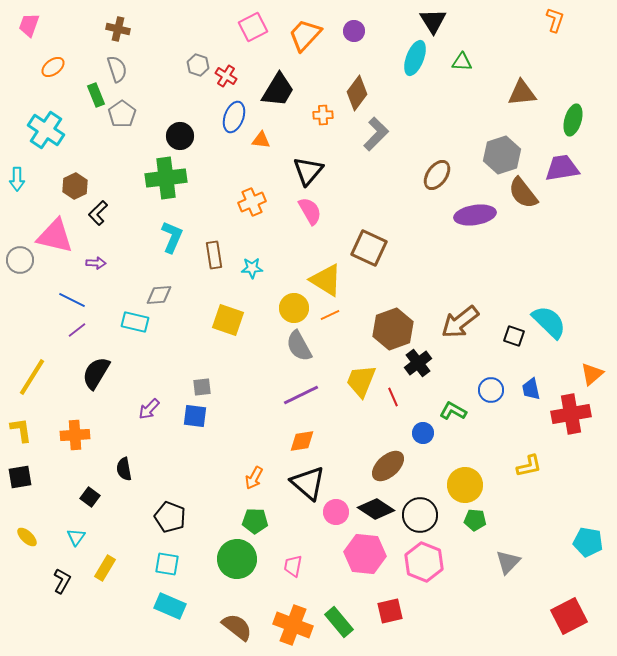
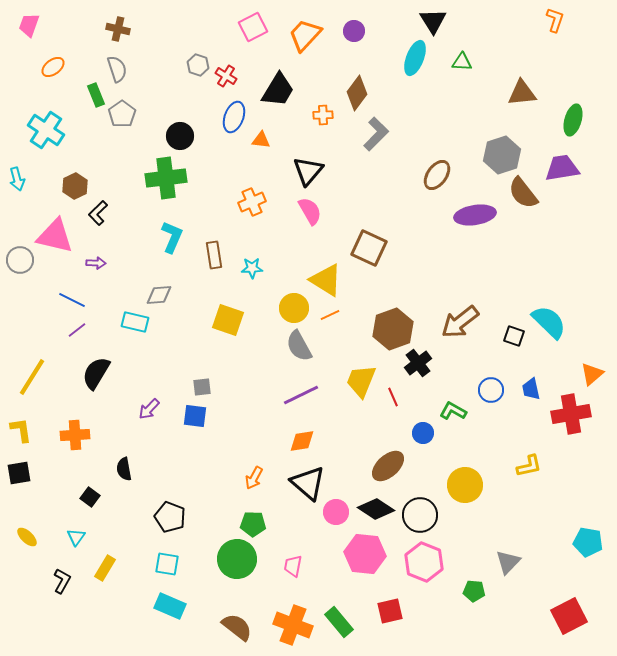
cyan arrow at (17, 179): rotated 15 degrees counterclockwise
black square at (20, 477): moved 1 px left, 4 px up
green pentagon at (475, 520): moved 1 px left, 71 px down
green pentagon at (255, 521): moved 2 px left, 3 px down
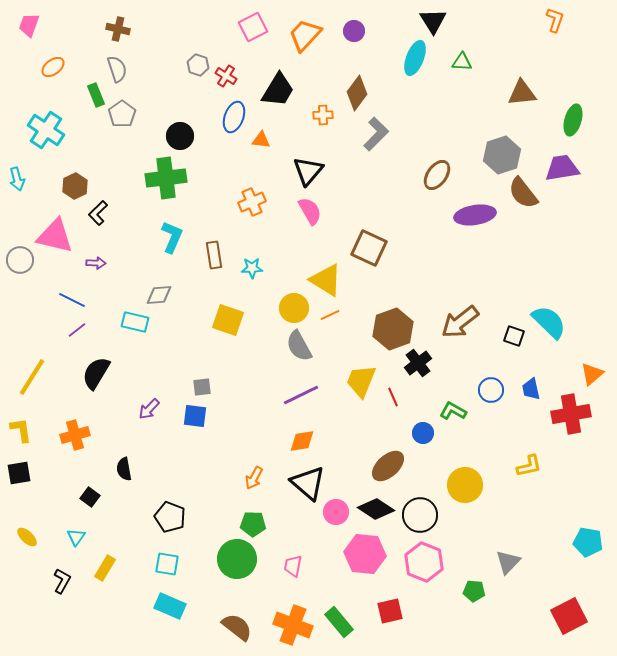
orange cross at (75, 435): rotated 12 degrees counterclockwise
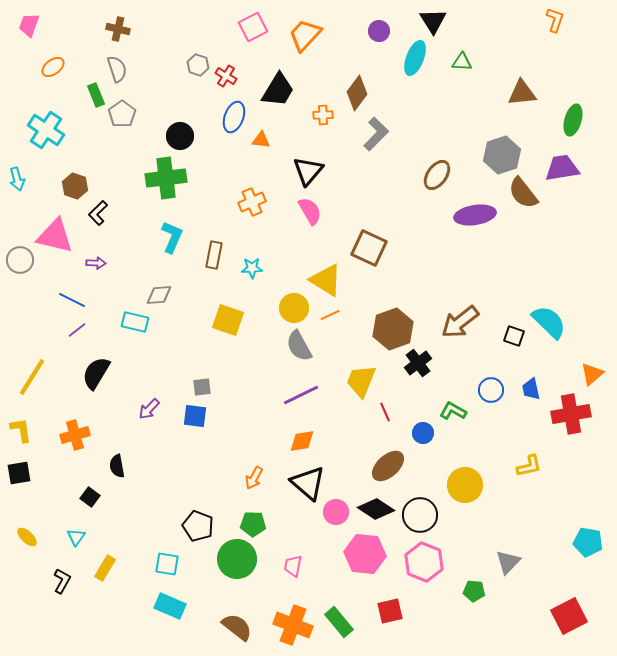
purple circle at (354, 31): moved 25 px right
brown hexagon at (75, 186): rotated 15 degrees counterclockwise
brown rectangle at (214, 255): rotated 20 degrees clockwise
red line at (393, 397): moved 8 px left, 15 px down
black semicircle at (124, 469): moved 7 px left, 3 px up
black pentagon at (170, 517): moved 28 px right, 9 px down
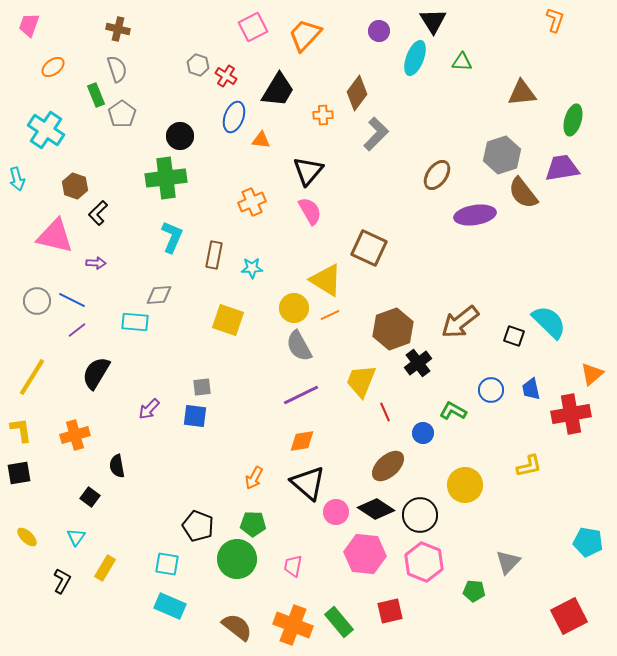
gray circle at (20, 260): moved 17 px right, 41 px down
cyan rectangle at (135, 322): rotated 8 degrees counterclockwise
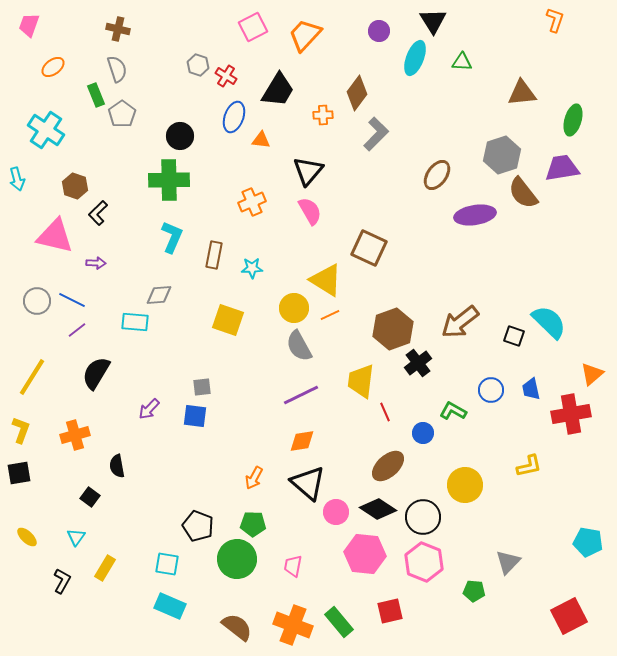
green cross at (166, 178): moved 3 px right, 2 px down; rotated 6 degrees clockwise
yellow trapezoid at (361, 381): rotated 15 degrees counterclockwise
yellow L-shape at (21, 430): rotated 28 degrees clockwise
black diamond at (376, 509): moved 2 px right
black circle at (420, 515): moved 3 px right, 2 px down
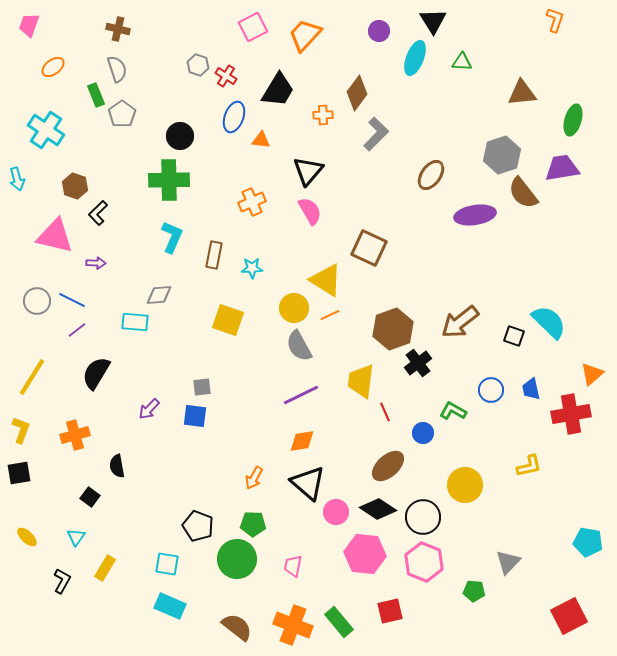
brown ellipse at (437, 175): moved 6 px left
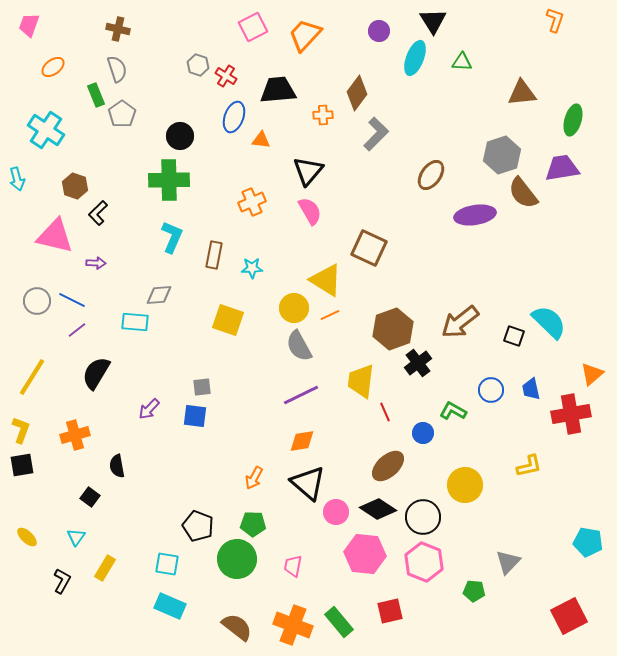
black trapezoid at (278, 90): rotated 126 degrees counterclockwise
black square at (19, 473): moved 3 px right, 8 px up
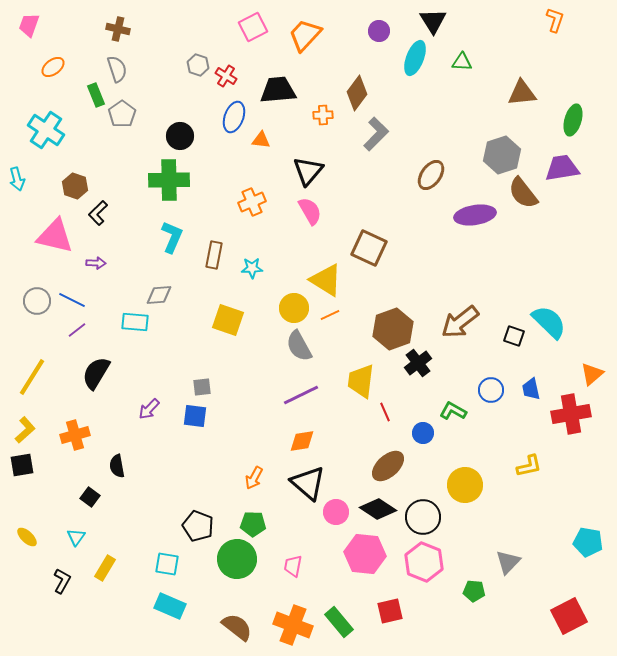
yellow L-shape at (21, 430): moved 4 px right; rotated 28 degrees clockwise
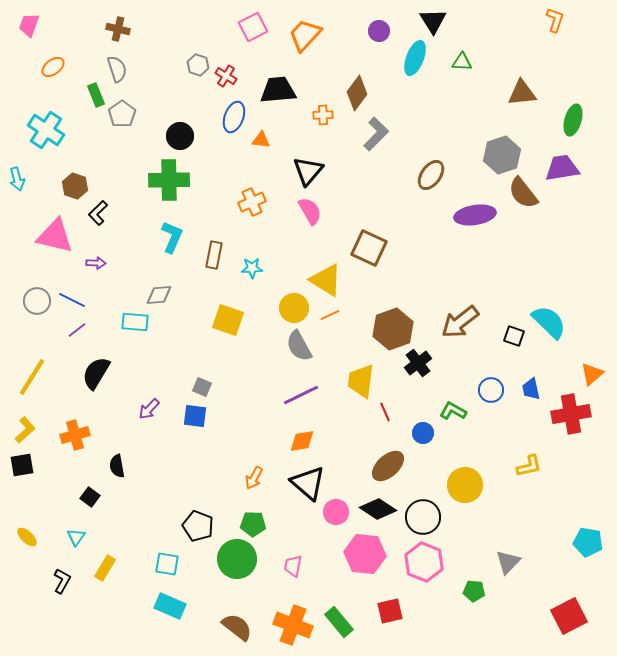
gray square at (202, 387): rotated 30 degrees clockwise
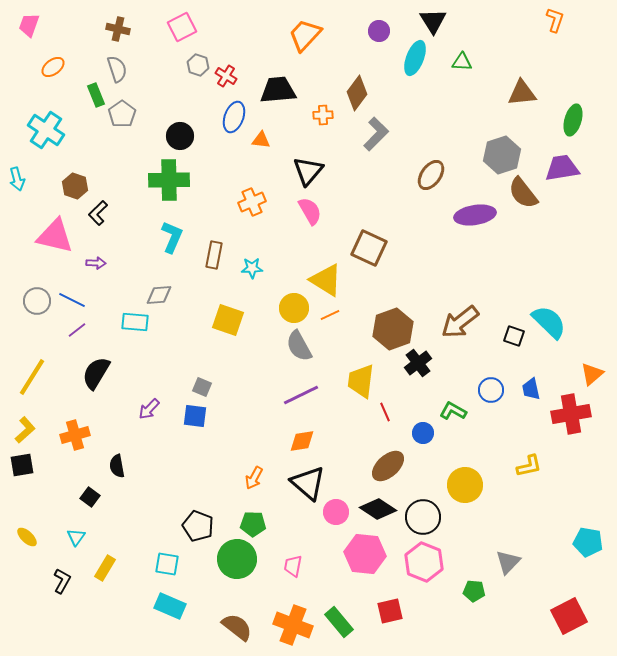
pink square at (253, 27): moved 71 px left
